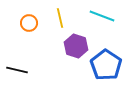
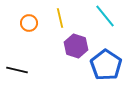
cyan line: moved 3 px right; rotated 30 degrees clockwise
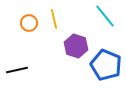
yellow line: moved 6 px left, 1 px down
blue pentagon: rotated 12 degrees counterclockwise
black line: rotated 25 degrees counterclockwise
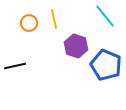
black line: moved 2 px left, 4 px up
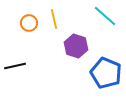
cyan line: rotated 10 degrees counterclockwise
blue pentagon: moved 8 px down
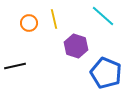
cyan line: moved 2 px left
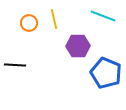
cyan line: rotated 20 degrees counterclockwise
purple hexagon: moved 2 px right; rotated 20 degrees counterclockwise
black line: moved 1 px up; rotated 15 degrees clockwise
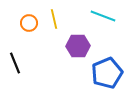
black line: moved 2 px up; rotated 65 degrees clockwise
blue pentagon: moved 1 px right; rotated 28 degrees clockwise
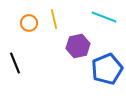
cyan line: moved 1 px right, 1 px down
purple hexagon: rotated 10 degrees counterclockwise
blue pentagon: moved 4 px up
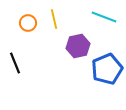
orange circle: moved 1 px left
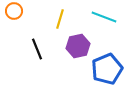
yellow line: moved 6 px right; rotated 30 degrees clockwise
orange circle: moved 14 px left, 12 px up
black line: moved 22 px right, 14 px up
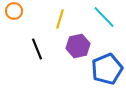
cyan line: rotated 25 degrees clockwise
